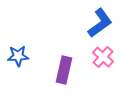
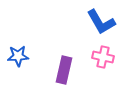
blue L-shape: moved 1 px right, 1 px up; rotated 96 degrees clockwise
pink cross: rotated 30 degrees counterclockwise
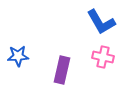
purple rectangle: moved 2 px left
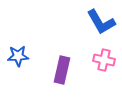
pink cross: moved 1 px right, 3 px down
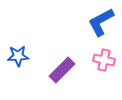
blue L-shape: rotated 92 degrees clockwise
purple rectangle: rotated 32 degrees clockwise
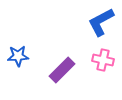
pink cross: moved 1 px left
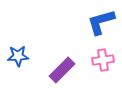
blue L-shape: rotated 12 degrees clockwise
pink cross: rotated 20 degrees counterclockwise
